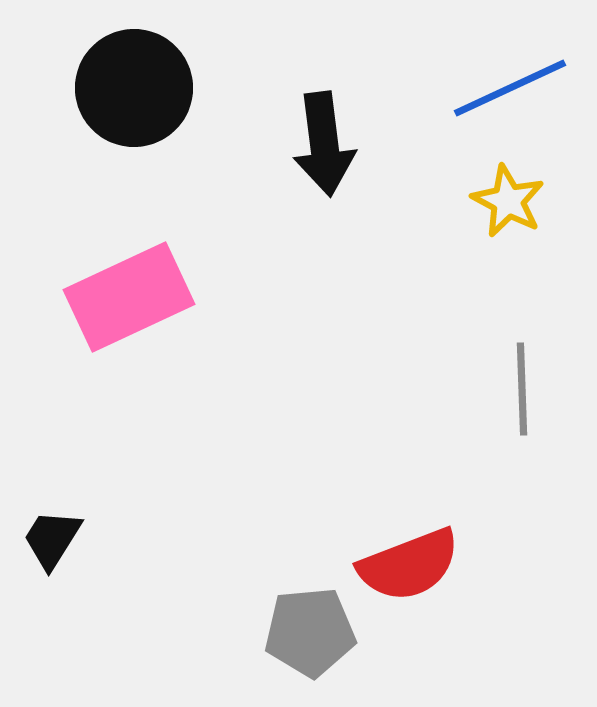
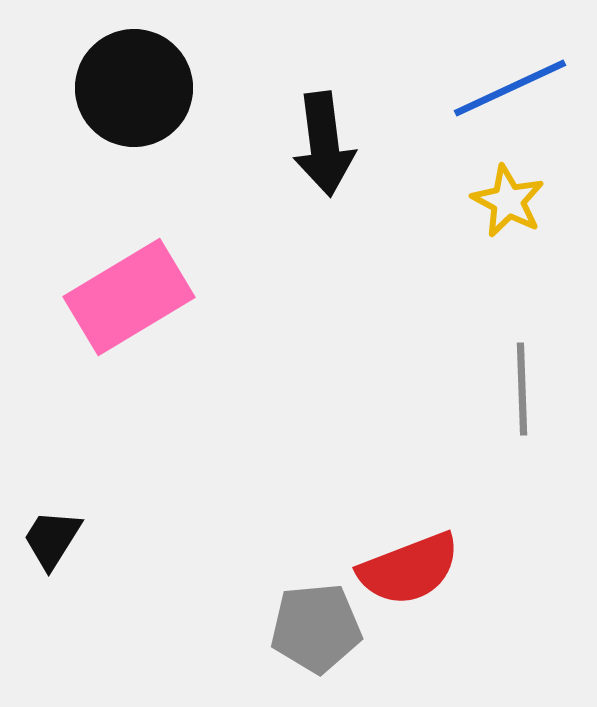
pink rectangle: rotated 6 degrees counterclockwise
red semicircle: moved 4 px down
gray pentagon: moved 6 px right, 4 px up
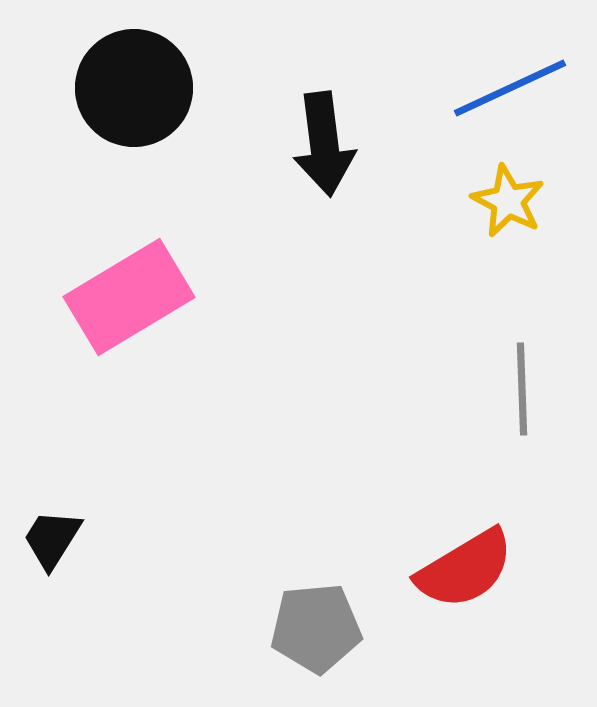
red semicircle: moved 56 px right; rotated 10 degrees counterclockwise
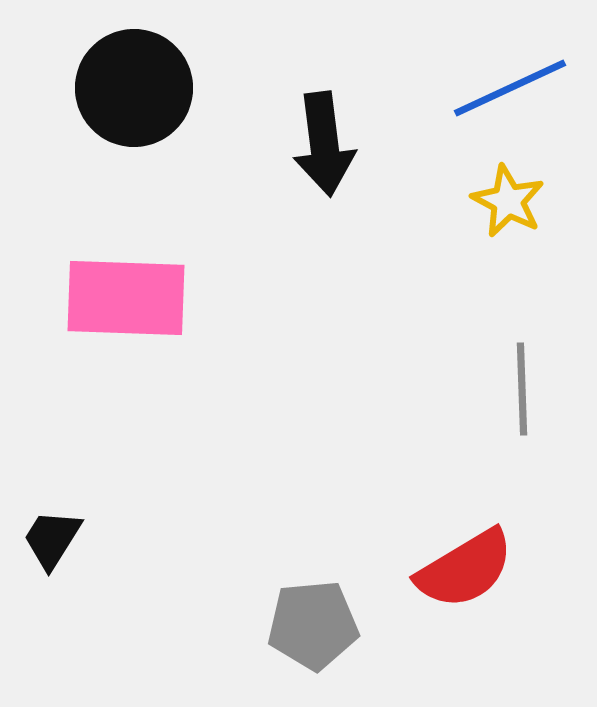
pink rectangle: moved 3 px left, 1 px down; rotated 33 degrees clockwise
gray pentagon: moved 3 px left, 3 px up
